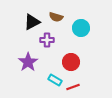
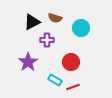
brown semicircle: moved 1 px left, 1 px down
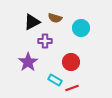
purple cross: moved 2 px left, 1 px down
red line: moved 1 px left, 1 px down
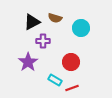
purple cross: moved 2 px left
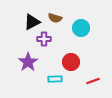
purple cross: moved 1 px right, 2 px up
cyan rectangle: moved 1 px up; rotated 32 degrees counterclockwise
red line: moved 21 px right, 7 px up
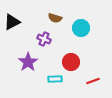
black triangle: moved 20 px left
purple cross: rotated 24 degrees clockwise
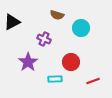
brown semicircle: moved 2 px right, 3 px up
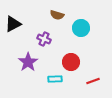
black triangle: moved 1 px right, 2 px down
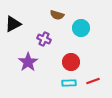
cyan rectangle: moved 14 px right, 4 px down
